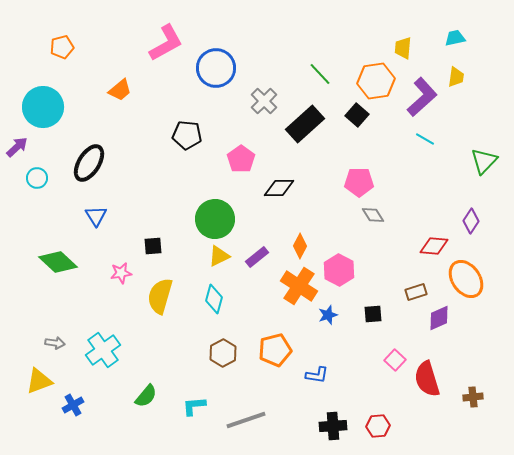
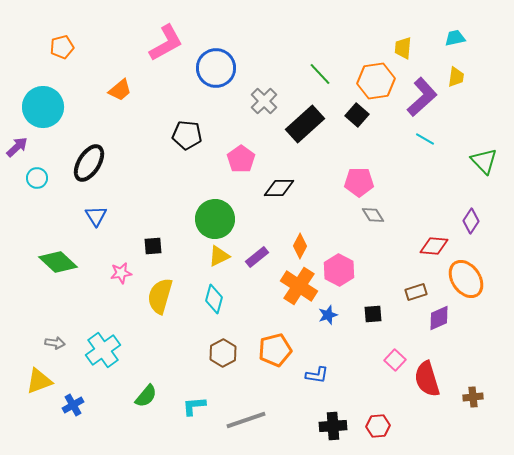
green triangle at (484, 161): rotated 28 degrees counterclockwise
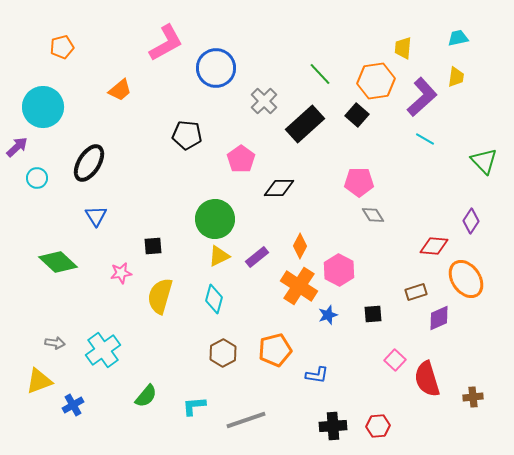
cyan trapezoid at (455, 38): moved 3 px right
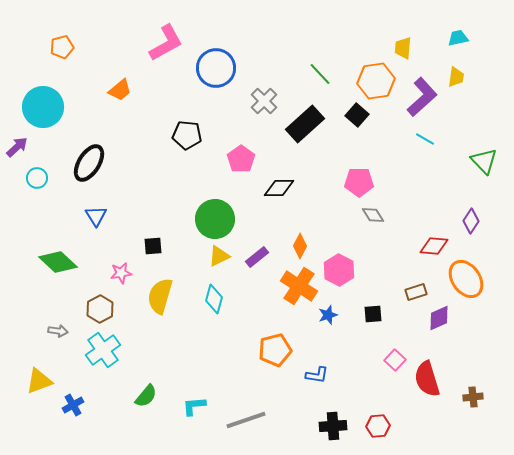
gray arrow at (55, 343): moved 3 px right, 12 px up
brown hexagon at (223, 353): moved 123 px left, 44 px up
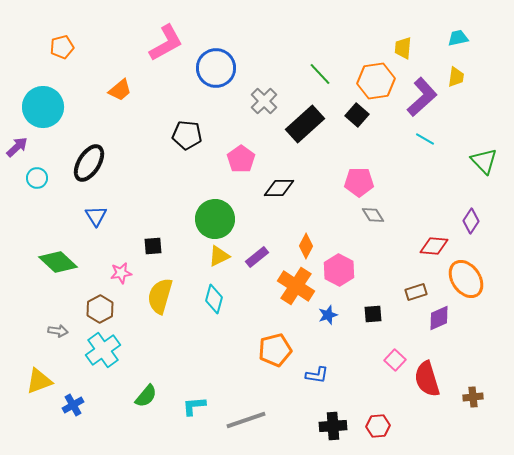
orange diamond at (300, 246): moved 6 px right
orange cross at (299, 286): moved 3 px left
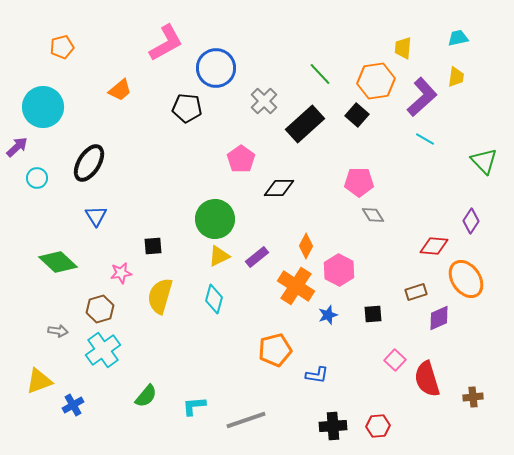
black pentagon at (187, 135): moved 27 px up
brown hexagon at (100, 309): rotated 12 degrees clockwise
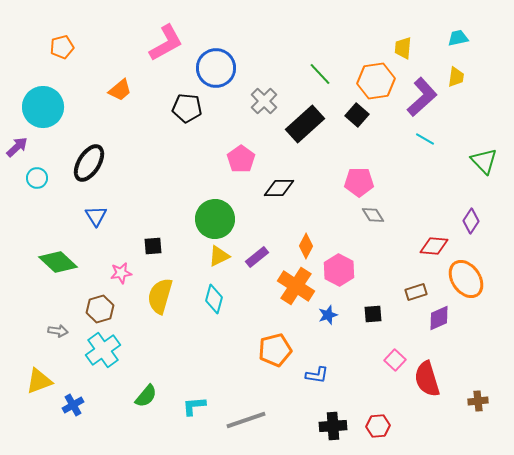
brown cross at (473, 397): moved 5 px right, 4 px down
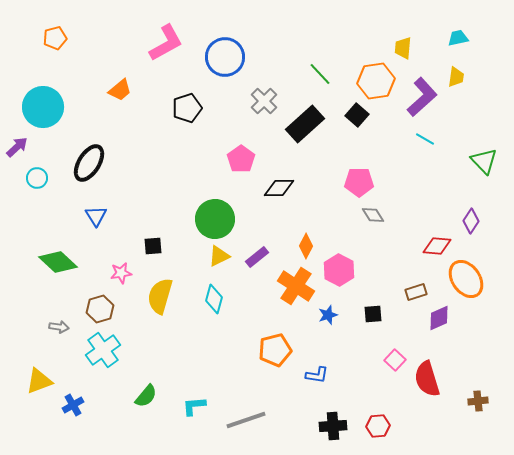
orange pentagon at (62, 47): moved 7 px left, 9 px up
blue circle at (216, 68): moved 9 px right, 11 px up
black pentagon at (187, 108): rotated 24 degrees counterclockwise
red diamond at (434, 246): moved 3 px right
gray arrow at (58, 331): moved 1 px right, 4 px up
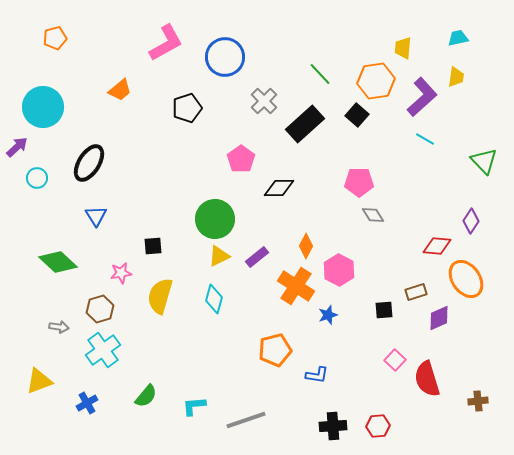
black square at (373, 314): moved 11 px right, 4 px up
blue cross at (73, 405): moved 14 px right, 2 px up
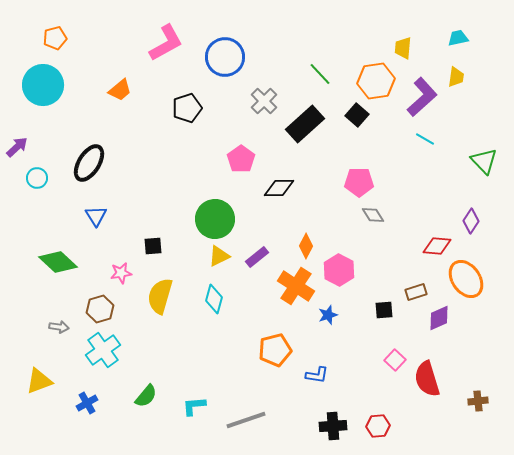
cyan circle at (43, 107): moved 22 px up
